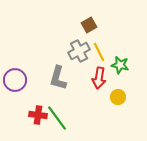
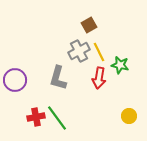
yellow circle: moved 11 px right, 19 px down
red cross: moved 2 px left, 2 px down; rotated 18 degrees counterclockwise
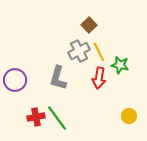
brown square: rotated 14 degrees counterclockwise
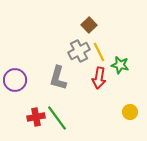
yellow circle: moved 1 px right, 4 px up
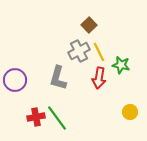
green star: moved 1 px right
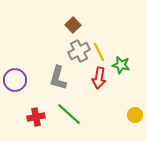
brown square: moved 16 px left
yellow circle: moved 5 px right, 3 px down
green line: moved 12 px right, 4 px up; rotated 12 degrees counterclockwise
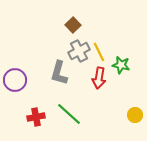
gray L-shape: moved 1 px right, 5 px up
